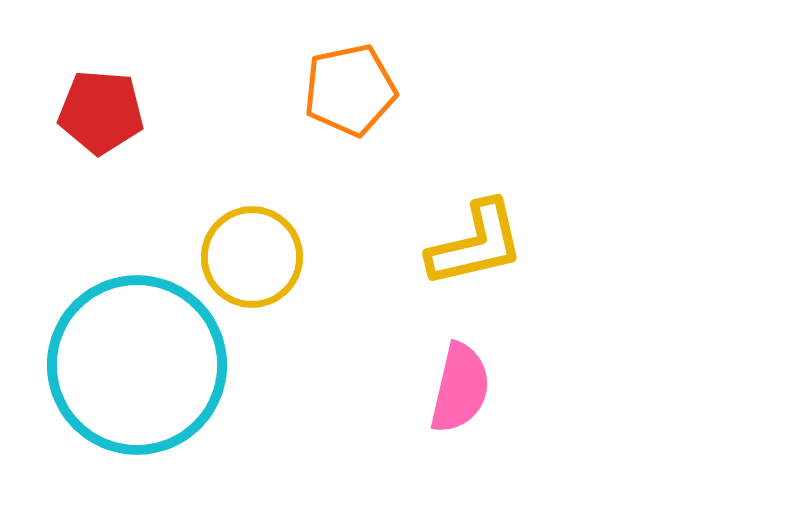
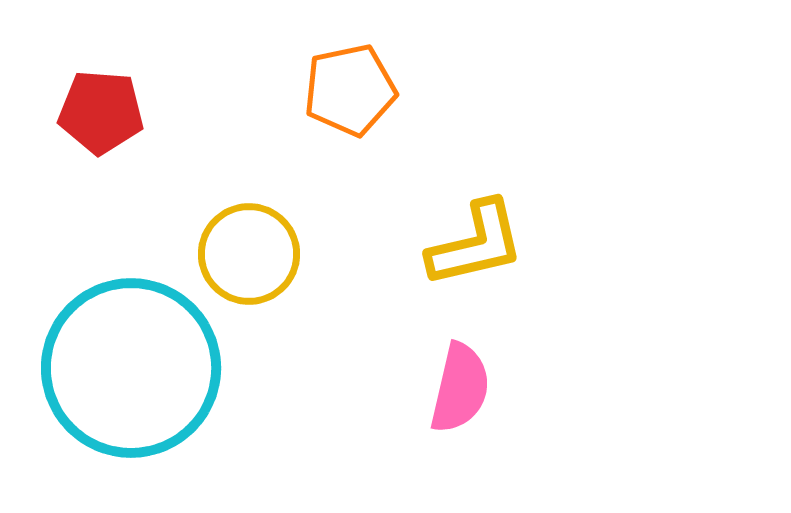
yellow circle: moved 3 px left, 3 px up
cyan circle: moved 6 px left, 3 px down
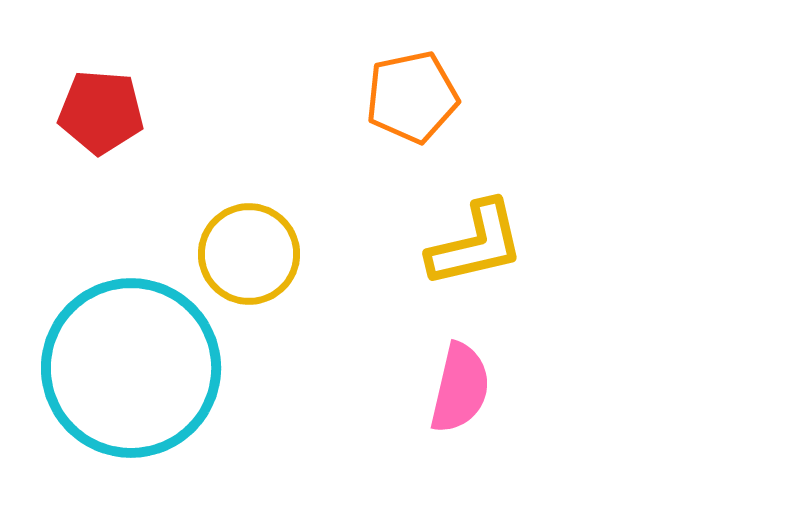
orange pentagon: moved 62 px right, 7 px down
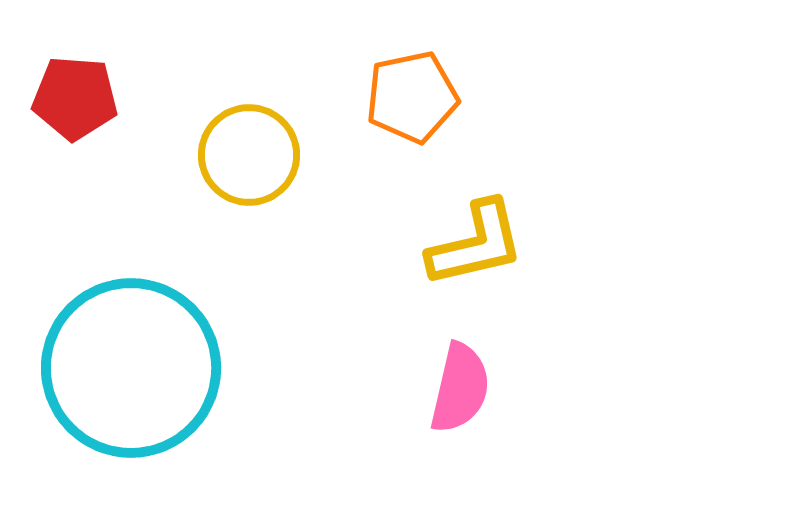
red pentagon: moved 26 px left, 14 px up
yellow circle: moved 99 px up
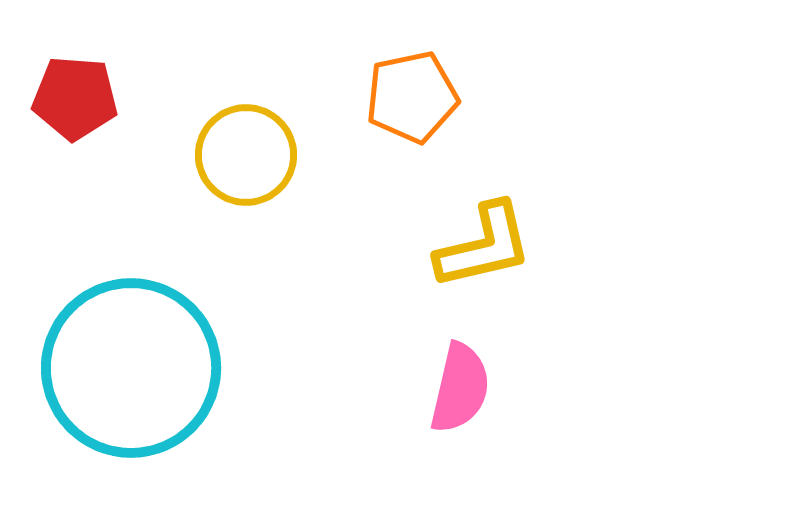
yellow circle: moved 3 px left
yellow L-shape: moved 8 px right, 2 px down
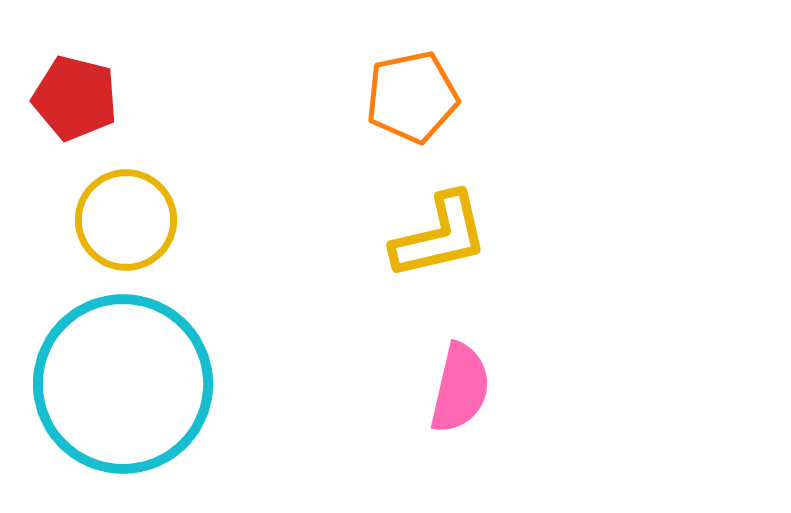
red pentagon: rotated 10 degrees clockwise
yellow circle: moved 120 px left, 65 px down
yellow L-shape: moved 44 px left, 10 px up
cyan circle: moved 8 px left, 16 px down
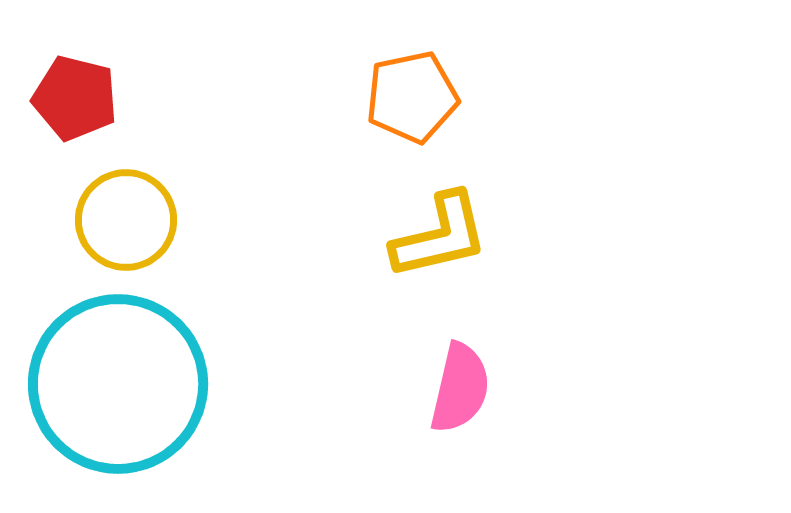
cyan circle: moved 5 px left
